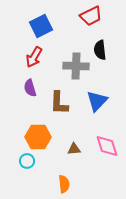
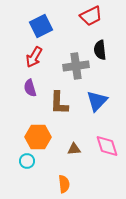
gray cross: rotated 10 degrees counterclockwise
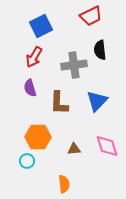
gray cross: moved 2 px left, 1 px up
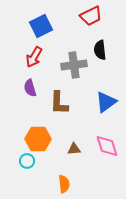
blue triangle: moved 9 px right, 1 px down; rotated 10 degrees clockwise
orange hexagon: moved 2 px down
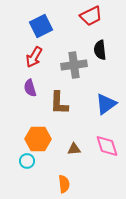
blue triangle: moved 2 px down
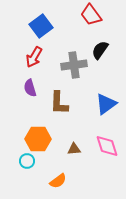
red trapezoid: moved 1 px up; rotated 80 degrees clockwise
blue square: rotated 10 degrees counterclockwise
black semicircle: rotated 42 degrees clockwise
orange semicircle: moved 6 px left, 3 px up; rotated 60 degrees clockwise
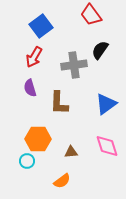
brown triangle: moved 3 px left, 3 px down
orange semicircle: moved 4 px right
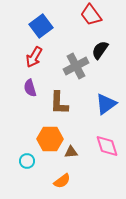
gray cross: moved 2 px right, 1 px down; rotated 20 degrees counterclockwise
orange hexagon: moved 12 px right
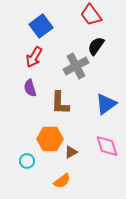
black semicircle: moved 4 px left, 4 px up
brown L-shape: moved 1 px right
brown triangle: rotated 24 degrees counterclockwise
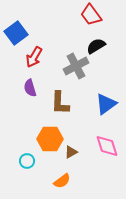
blue square: moved 25 px left, 7 px down
black semicircle: rotated 24 degrees clockwise
